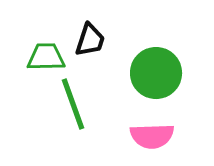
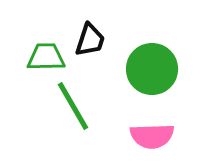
green circle: moved 4 px left, 4 px up
green line: moved 2 px down; rotated 10 degrees counterclockwise
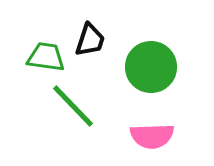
green trapezoid: rotated 9 degrees clockwise
green circle: moved 1 px left, 2 px up
green line: rotated 14 degrees counterclockwise
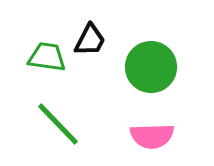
black trapezoid: rotated 9 degrees clockwise
green trapezoid: moved 1 px right
green line: moved 15 px left, 18 px down
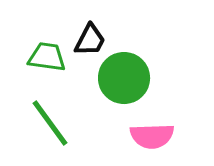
green circle: moved 27 px left, 11 px down
green line: moved 8 px left, 1 px up; rotated 8 degrees clockwise
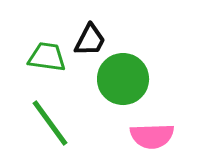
green circle: moved 1 px left, 1 px down
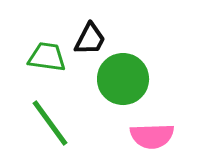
black trapezoid: moved 1 px up
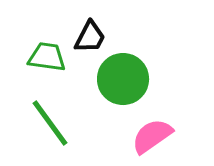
black trapezoid: moved 2 px up
pink semicircle: rotated 147 degrees clockwise
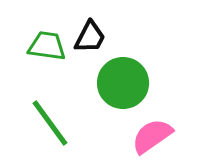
green trapezoid: moved 11 px up
green circle: moved 4 px down
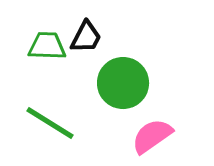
black trapezoid: moved 4 px left
green trapezoid: rotated 6 degrees counterclockwise
green line: rotated 22 degrees counterclockwise
